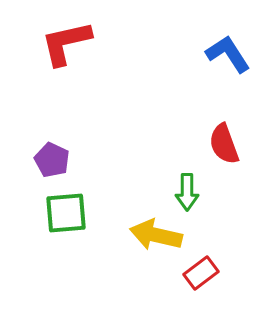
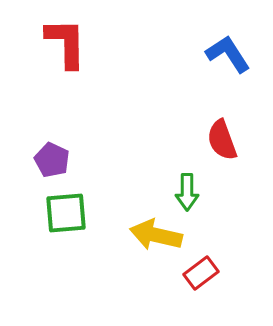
red L-shape: rotated 102 degrees clockwise
red semicircle: moved 2 px left, 4 px up
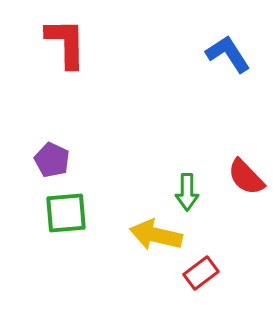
red semicircle: moved 24 px right, 37 px down; rotated 24 degrees counterclockwise
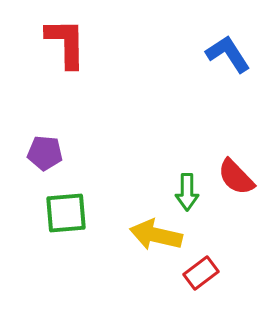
purple pentagon: moved 7 px left, 7 px up; rotated 20 degrees counterclockwise
red semicircle: moved 10 px left
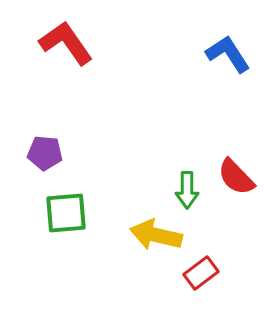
red L-shape: rotated 34 degrees counterclockwise
green arrow: moved 2 px up
